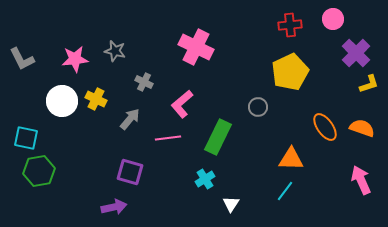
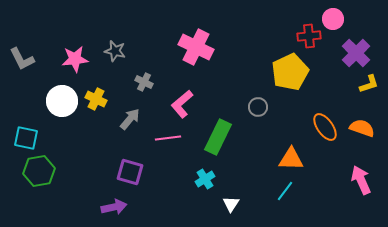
red cross: moved 19 px right, 11 px down
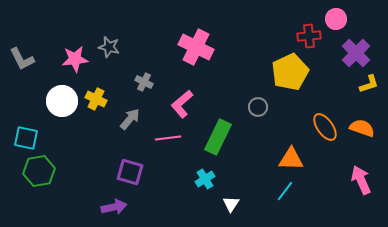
pink circle: moved 3 px right
gray star: moved 6 px left, 4 px up
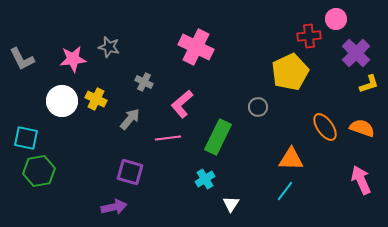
pink star: moved 2 px left
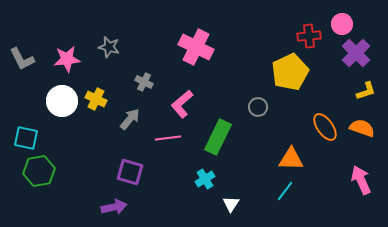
pink circle: moved 6 px right, 5 px down
pink star: moved 6 px left
yellow L-shape: moved 3 px left, 7 px down
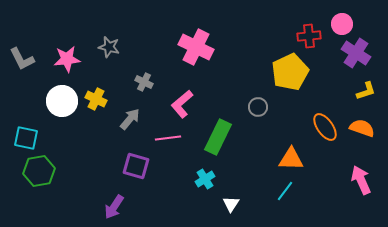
purple cross: rotated 12 degrees counterclockwise
purple square: moved 6 px right, 6 px up
purple arrow: rotated 135 degrees clockwise
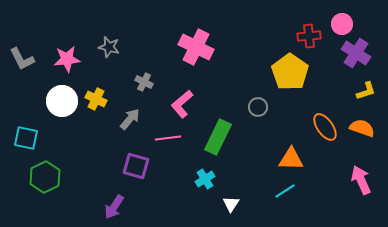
yellow pentagon: rotated 12 degrees counterclockwise
green hexagon: moved 6 px right, 6 px down; rotated 16 degrees counterclockwise
cyan line: rotated 20 degrees clockwise
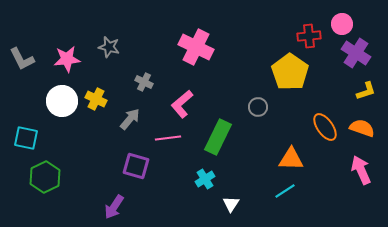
pink arrow: moved 10 px up
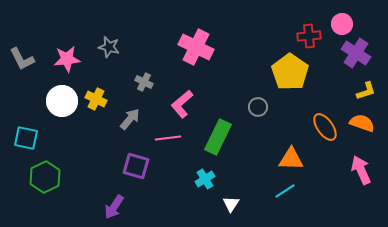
orange semicircle: moved 5 px up
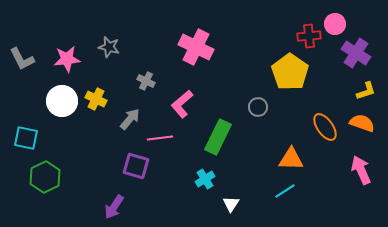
pink circle: moved 7 px left
gray cross: moved 2 px right, 1 px up
pink line: moved 8 px left
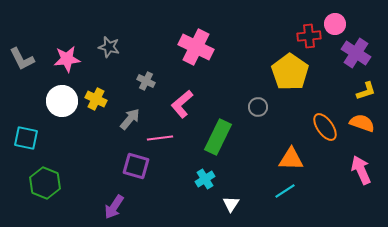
green hexagon: moved 6 px down; rotated 12 degrees counterclockwise
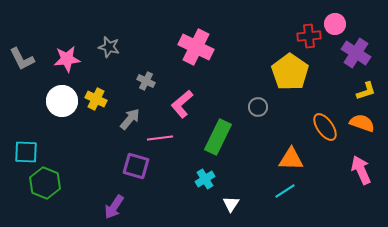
cyan square: moved 14 px down; rotated 10 degrees counterclockwise
